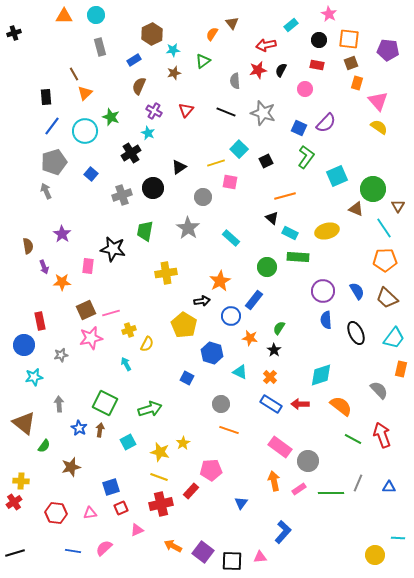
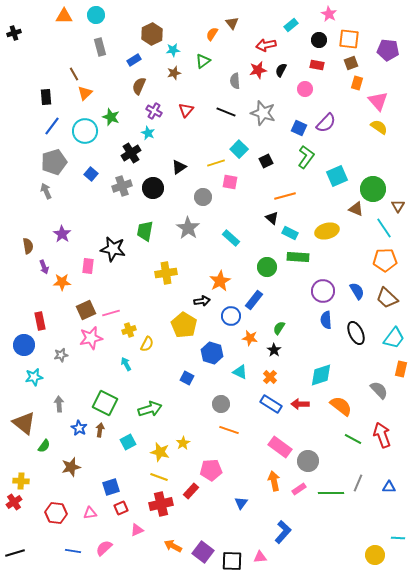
gray cross at (122, 195): moved 9 px up
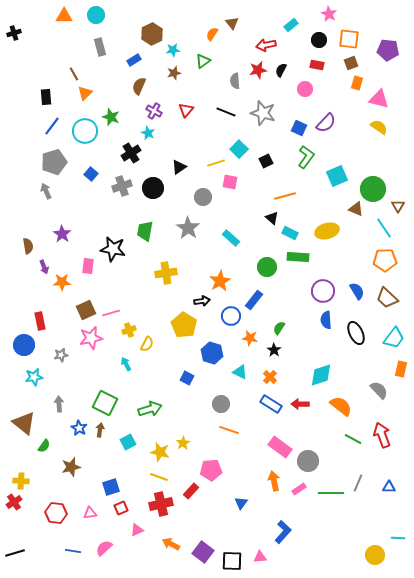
pink triangle at (378, 101): moved 1 px right, 2 px up; rotated 35 degrees counterclockwise
orange arrow at (173, 546): moved 2 px left, 2 px up
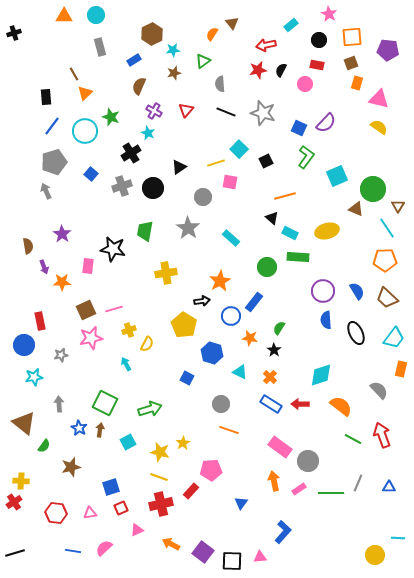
orange square at (349, 39): moved 3 px right, 2 px up; rotated 10 degrees counterclockwise
gray semicircle at (235, 81): moved 15 px left, 3 px down
pink circle at (305, 89): moved 5 px up
cyan line at (384, 228): moved 3 px right
blue rectangle at (254, 300): moved 2 px down
pink line at (111, 313): moved 3 px right, 4 px up
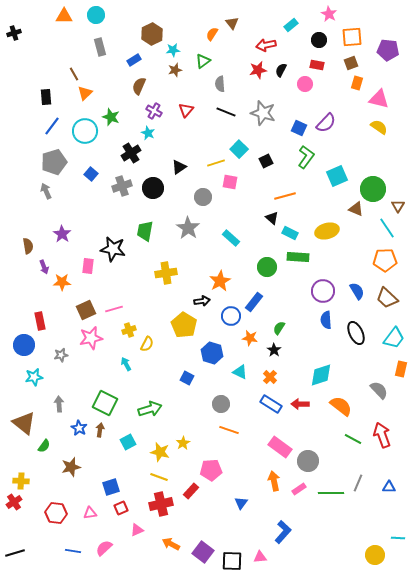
brown star at (174, 73): moved 1 px right, 3 px up
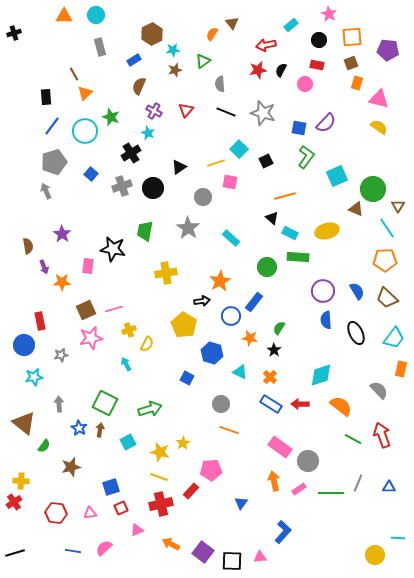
blue square at (299, 128): rotated 14 degrees counterclockwise
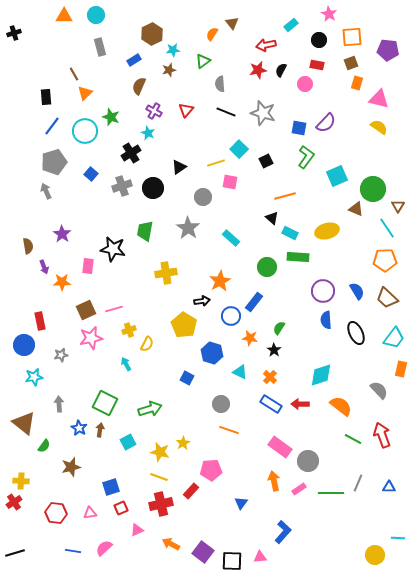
brown star at (175, 70): moved 6 px left
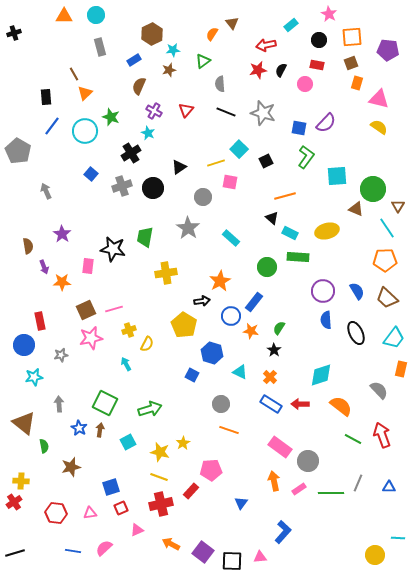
gray pentagon at (54, 162): moved 36 px left, 11 px up; rotated 25 degrees counterclockwise
cyan square at (337, 176): rotated 20 degrees clockwise
green trapezoid at (145, 231): moved 6 px down
orange star at (250, 338): moved 1 px right, 7 px up
blue square at (187, 378): moved 5 px right, 3 px up
green semicircle at (44, 446): rotated 48 degrees counterclockwise
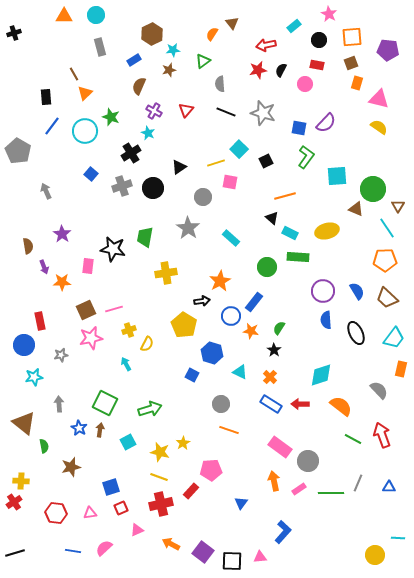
cyan rectangle at (291, 25): moved 3 px right, 1 px down
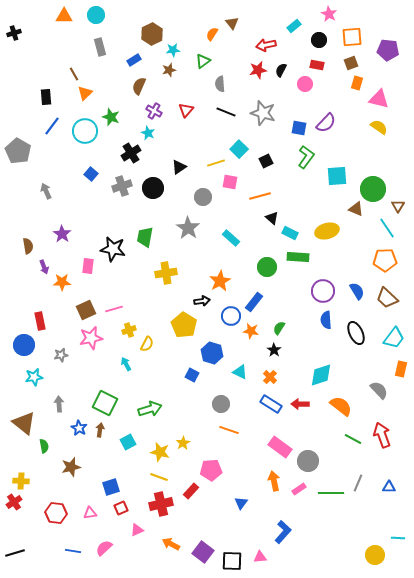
orange line at (285, 196): moved 25 px left
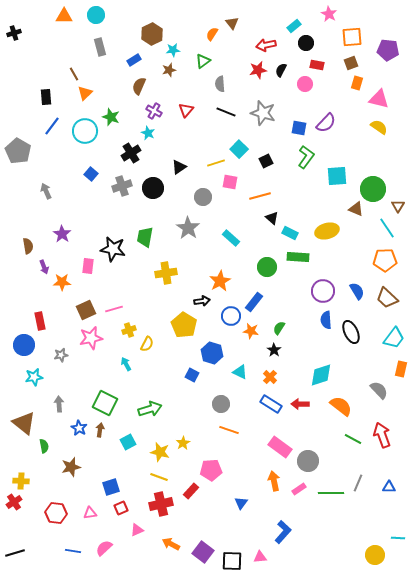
black circle at (319, 40): moved 13 px left, 3 px down
black ellipse at (356, 333): moved 5 px left, 1 px up
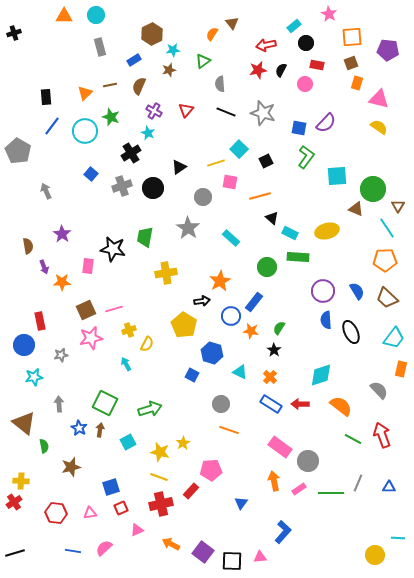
brown line at (74, 74): moved 36 px right, 11 px down; rotated 72 degrees counterclockwise
